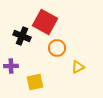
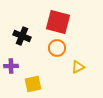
red square: moved 13 px right; rotated 15 degrees counterclockwise
yellow square: moved 2 px left, 2 px down
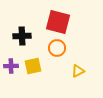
black cross: rotated 24 degrees counterclockwise
yellow triangle: moved 4 px down
yellow square: moved 18 px up
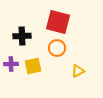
purple cross: moved 2 px up
